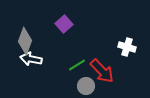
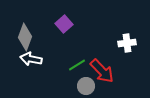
gray diamond: moved 4 px up
white cross: moved 4 px up; rotated 24 degrees counterclockwise
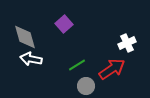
gray diamond: rotated 36 degrees counterclockwise
white cross: rotated 18 degrees counterclockwise
red arrow: moved 10 px right, 2 px up; rotated 80 degrees counterclockwise
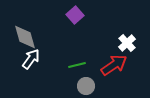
purple square: moved 11 px right, 9 px up
white cross: rotated 18 degrees counterclockwise
white arrow: rotated 115 degrees clockwise
green line: rotated 18 degrees clockwise
red arrow: moved 2 px right, 4 px up
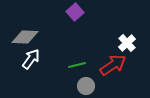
purple square: moved 3 px up
gray diamond: rotated 72 degrees counterclockwise
red arrow: moved 1 px left
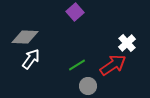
green line: rotated 18 degrees counterclockwise
gray circle: moved 2 px right
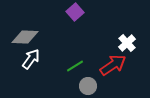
green line: moved 2 px left, 1 px down
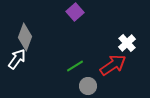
gray diamond: rotated 72 degrees counterclockwise
white arrow: moved 14 px left
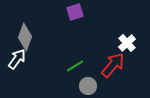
purple square: rotated 24 degrees clockwise
red arrow: rotated 16 degrees counterclockwise
